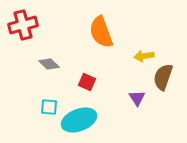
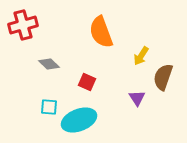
yellow arrow: moved 3 px left; rotated 48 degrees counterclockwise
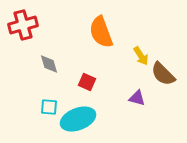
yellow arrow: rotated 66 degrees counterclockwise
gray diamond: rotated 30 degrees clockwise
brown semicircle: moved 3 px up; rotated 64 degrees counterclockwise
purple triangle: rotated 42 degrees counterclockwise
cyan ellipse: moved 1 px left, 1 px up
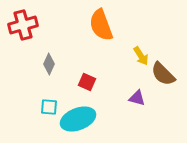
orange semicircle: moved 7 px up
gray diamond: rotated 40 degrees clockwise
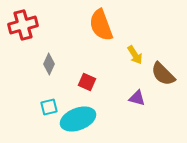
yellow arrow: moved 6 px left, 1 px up
cyan square: rotated 18 degrees counterclockwise
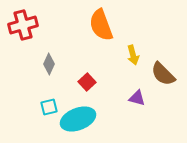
yellow arrow: moved 2 px left; rotated 18 degrees clockwise
red square: rotated 24 degrees clockwise
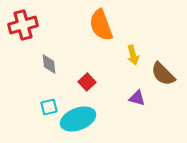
gray diamond: rotated 30 degrees counterclockwise
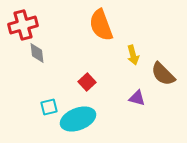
gray diamond: moved 12 px left, 11 px up
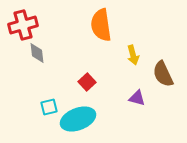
orange semicircle: rotated 12 degrees clockwise
brown semicircle: rotated 20 degrees clockwise
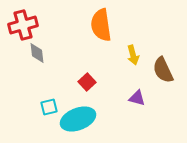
brown semicircle: moved 4 px up
